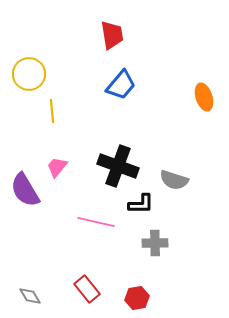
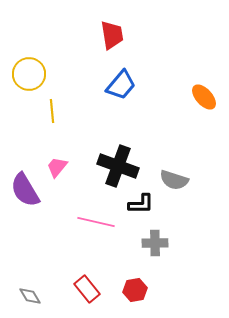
orange ellipse: rotated 24 degrees counterclockwise
red hexagon: moved 2 px left, 8 px up
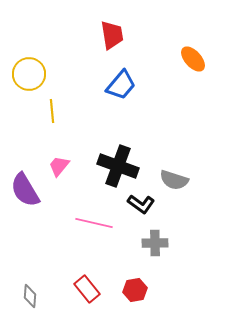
orange ellipse: moved 11 px left, 38 px up
pink trapezoid: moved 2 px right, 1 px up
black L-shape: rotated 36 degrees clockwise
pink line: moved 2 px left, 1 px down
gray diamond: rotated 35 degrees clockwise
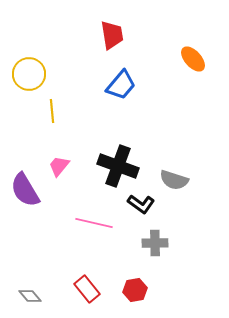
gray diamond: rotated 45 degrees counterclockwise
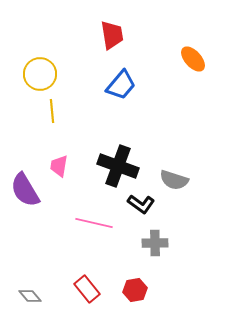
yellow circle: moved 11 px right
pink trapezoid: rotated 30 degrees counterclockwise
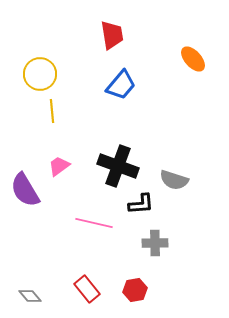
pink trapezoid: rotated 45 degrees clockwise
black L-shape: rotated 40 degrees counterclockwise
